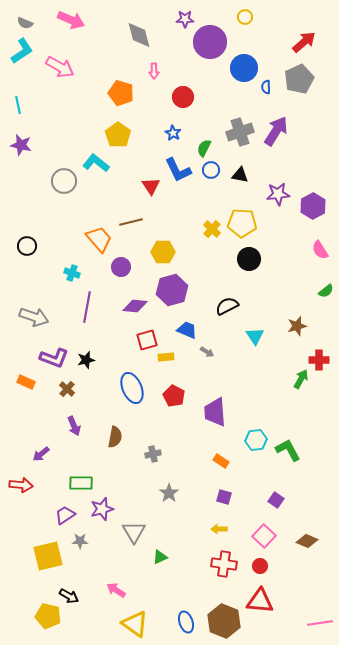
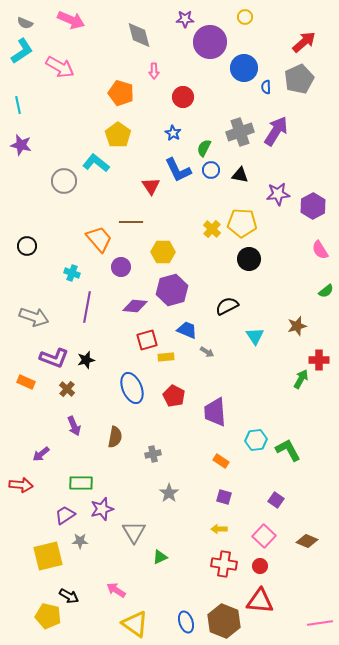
brown line at (131, 222): rotated 15 degrees clockwise
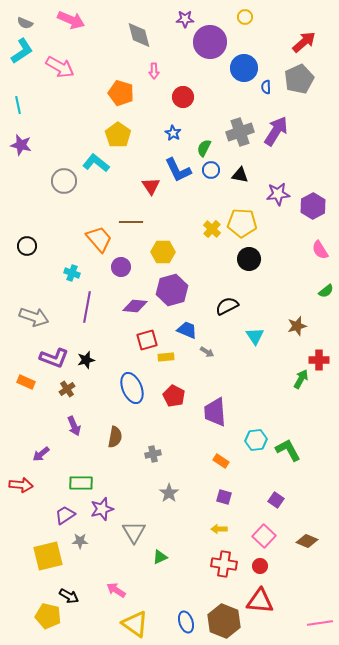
brown cross at (67, 389): rotated 14 degrees clockwise
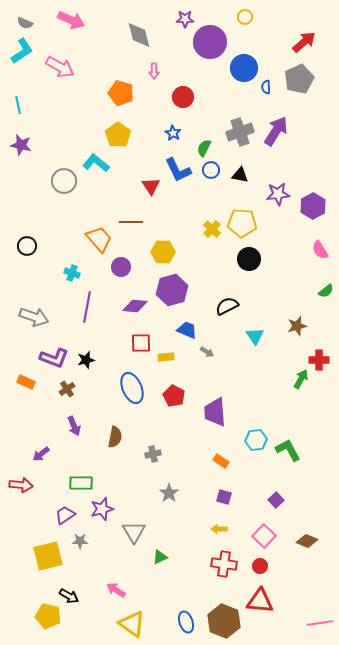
red square at (147, 340): moved 6 px left, 3 px down; rotated 15 degrees clockwise
purple square at (276, 500): rotated 14 degrees clockwise
yellow triangle at (135, 624): moved 3 px left
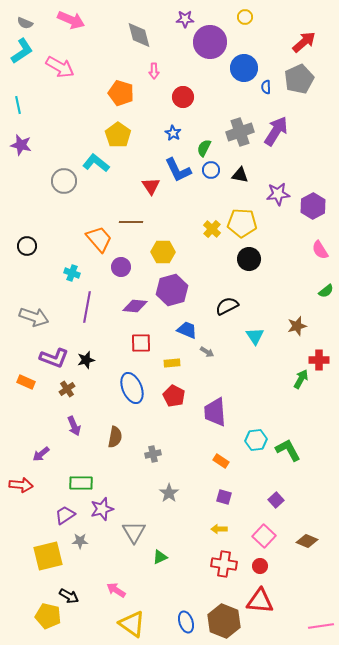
yellow rectangle at (166, 357): moved 6 px right, 6 px down
pink line at (320, 623): moved 1 px right, 3 px down
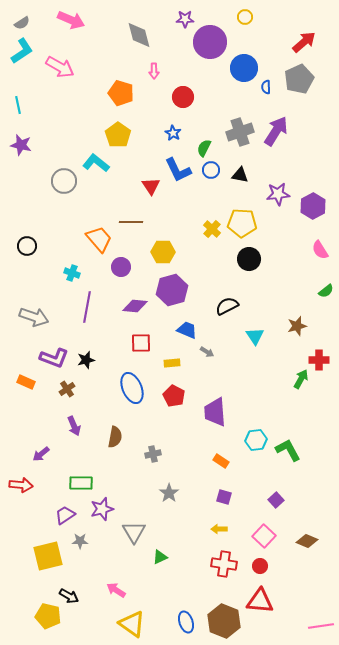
gray semicircle at (25, 23): moved 3 px left; rotated 56 degrees counterclockwise
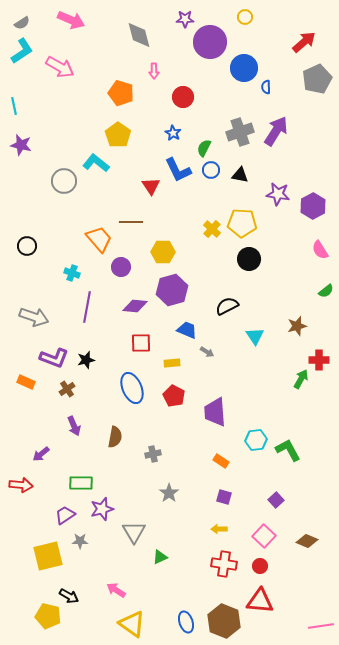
gray pentagon at (299, 79): moved 18 px right
cyan line at (18, 105): moved 4 px left, 1 px down
purple star at (278, 194): rotated 15 degrees clockwise
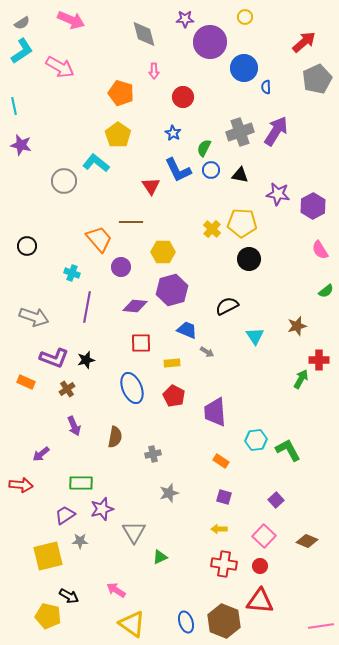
gray diamond at (139, 35): moved 5 px right, 1 px up
gray star at (169, 493): rotated 18 degrees clockwise
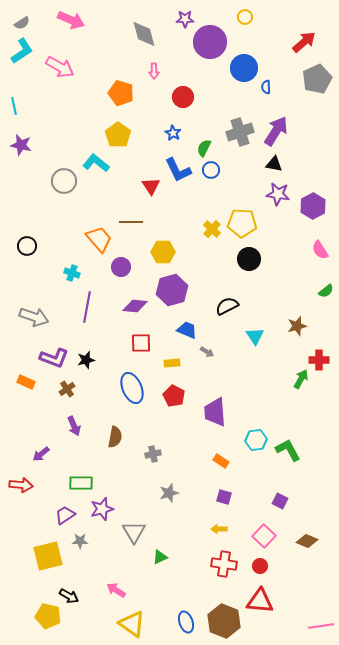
black triangle at (240, 175): moved 34 px right, 11 px up
purple square at (276, 500): moved 4 px right, 1 px down; rotated 21 degrees counterclockwise
